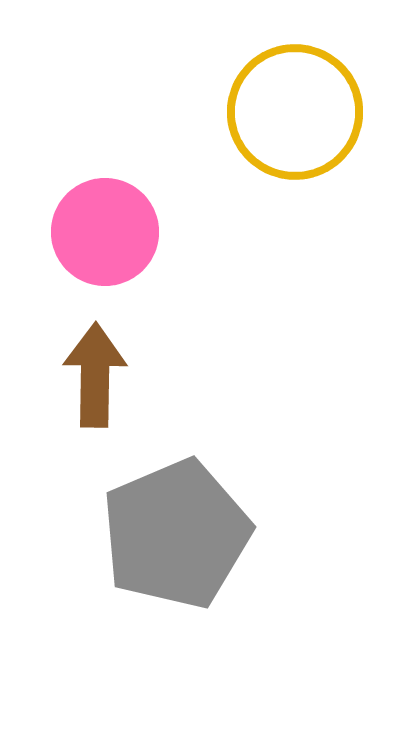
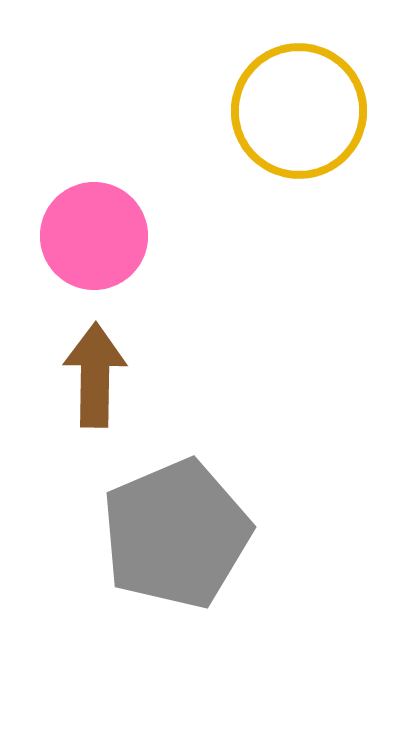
yellow circle: moved 4 px right, 1 px up
pink circle: moved 11 px left, 4 px down
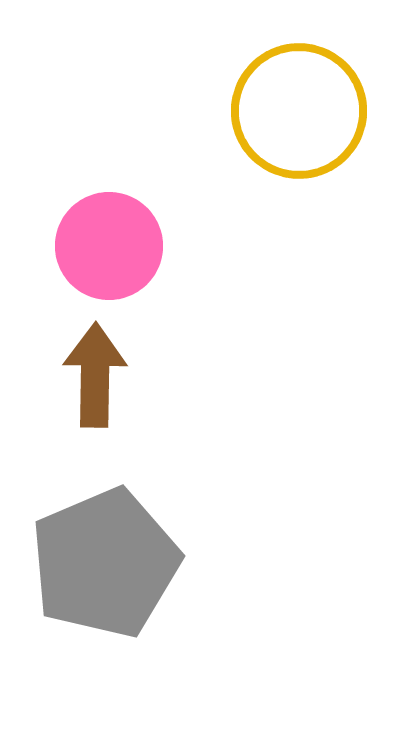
pink circle: moved 15 px right, 10 px down
gray pentagon: moved 71 px left, 29 px down
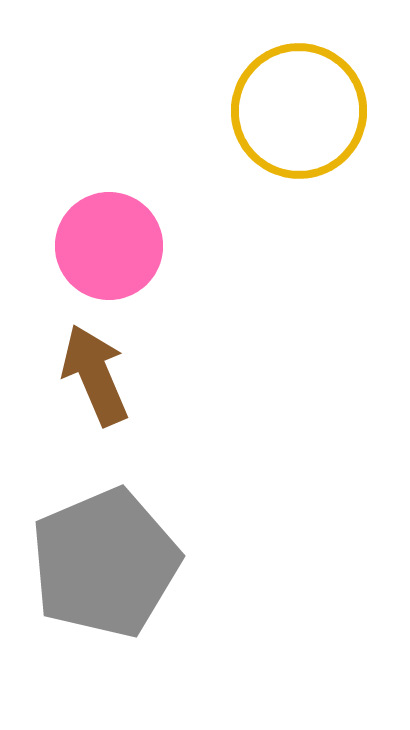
brown arrow: rotated 24 degrees counterclockwise
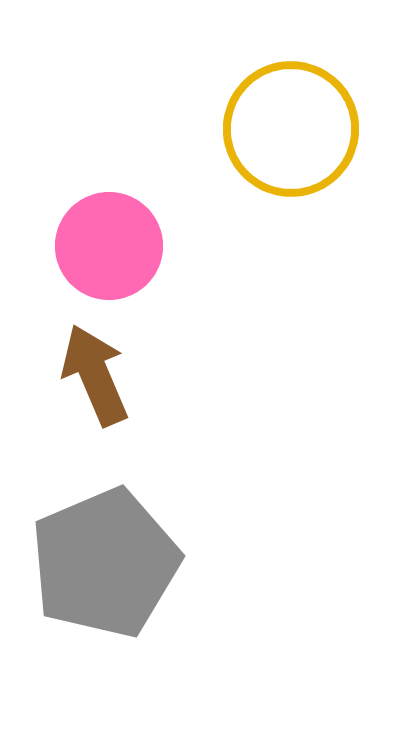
yellow circle: moved 8 px left, 18 px down
